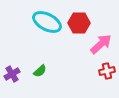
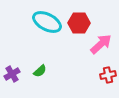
red cross: moved 1 px right, 4 px down
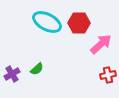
green semicircle: moved 3 px left, 2 px up
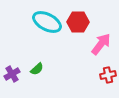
red hexagon: moved 1 px left, 1 px up
pink arrow: rotated 10 degrees counterclockwise
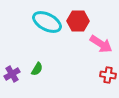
red hexagon: moved 1 px up
pink arrow: rotated 85 degrees clockwise
green semicircle: rotated 16 degrees counterclockwise
red cross: rotated 21 degrees clockwise
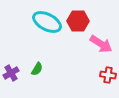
purple cross: moved 1 px left, 1 px up
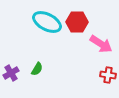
red hexagon: moved 1 px left, 1 px down
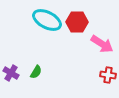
cyan ellipse: moved 2 px up
pink arrow: moved 1 px right
green semicircle: moved 1 px left, 3 px down
purple cross: rotated 28 degrees counterclockwise
